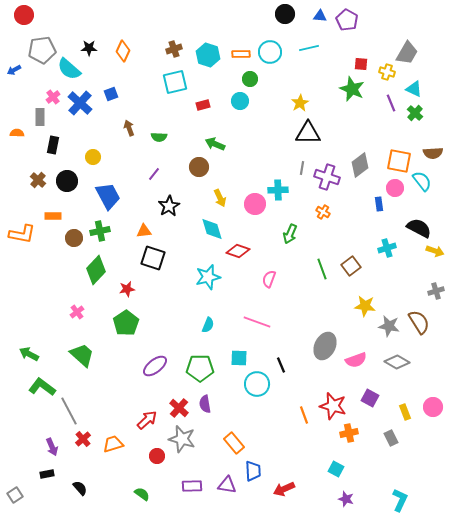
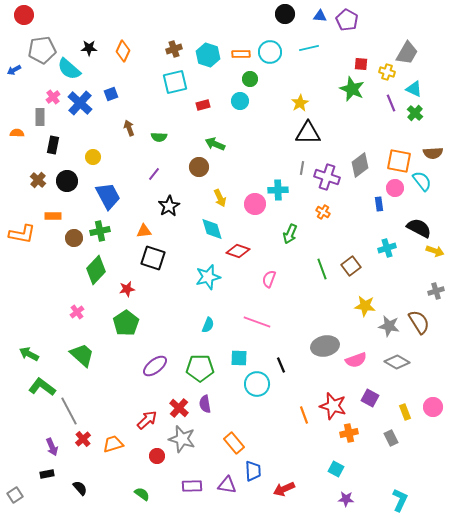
gray ellipse at (325, 346): rotated 52 degrees clockwise
purple star at (346, 499): rotated 14 degrees counterclockwise
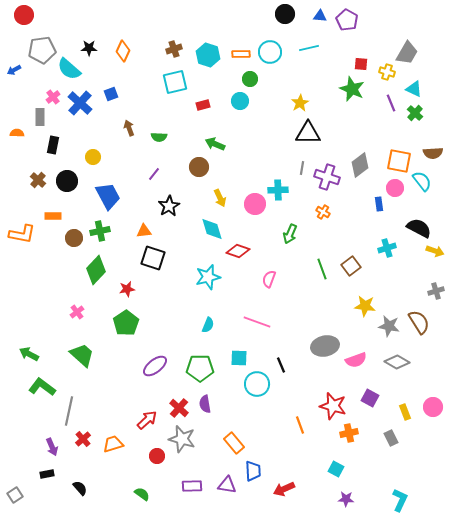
gray line at (69, 411): rotated 40 degrees clockwise
orange line at (304, 415): moved 4 px left, 10 px down
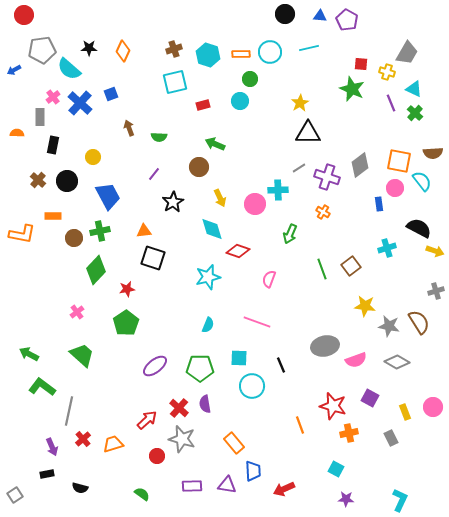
gray line at (302, 168): moved 3 px left; rotated 48 degrees clockwise
black star at (169, 206): moved 4 px right, 4 px up
cyan circle at (257, 384): moved 5 px left, 2 px down
black semicircle at (80, 488): rotated 147 degrees clockwise
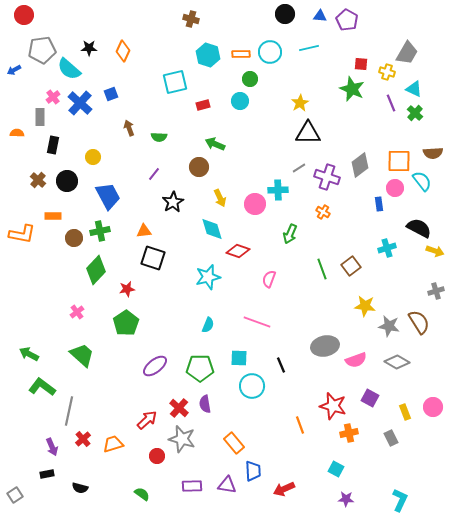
brown cross at (174, 49): moved 17 px right, 30 px up; rotated 35 degrees clockwise
orange square at (399, 161): rotated 10 degrees counterclockwise
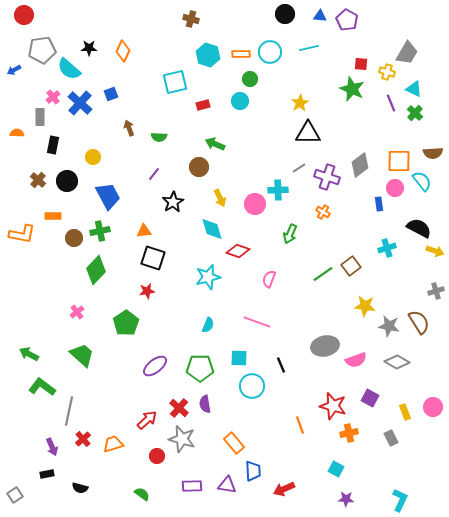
green line at (322, 269): moved 1 px right, 5 px down; rotated 75 degrees clockwise
red star at (127, 289): moved 20 px right, 2 px down
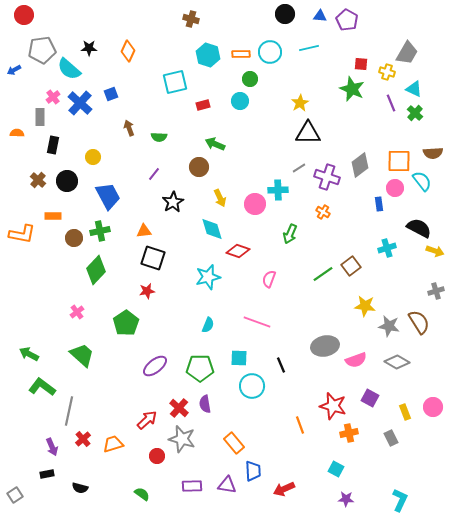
orange diamond at (123, 51): moved 5 px right
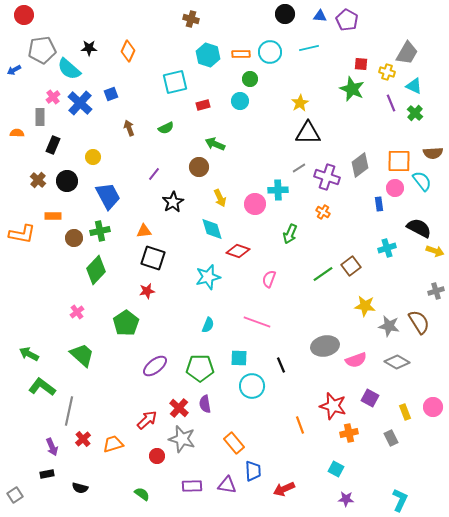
cyan triangle at (414, 89): moved 3 px up
green semicircle at (159, 137): moved 7 px right, 9 px up; rotated 28 degrees counterclockwise
black rectangle at (53, 145): rotated 12 degrees clockwise
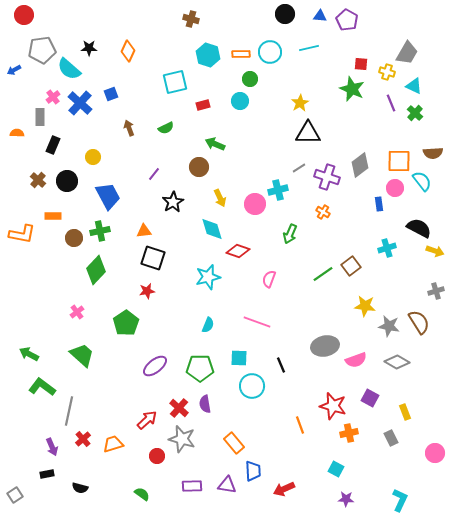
cyan cross at (278, 190): rotated 12 degrees counterclockwise
pink circle at (433, 407): moved 2 px right, 46 px down
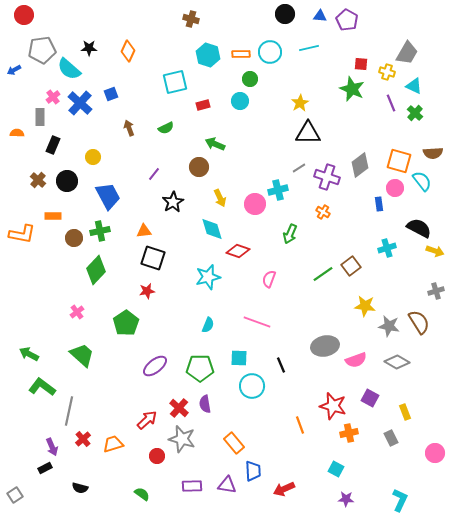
orange square at (399, 161): rotated 15 degrees clockwise
black rectangle at (47, 474): moved 2 px left, 6 px up; rotated 16 degrees counterclockwise
